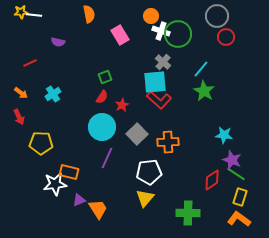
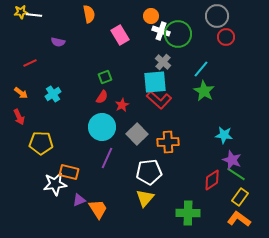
yellow rectangle: rotated 18 degrees clockwise
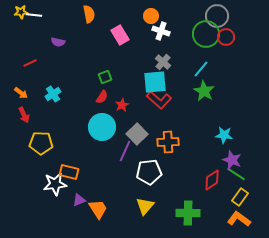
green circle: moved 28 px right
red arrow: moved 5 px right, 2 px up
purple line: moved 18 px right, 7 px up
yellow triangle: moved 8 px down
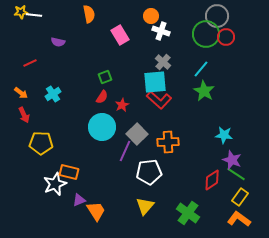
white star: rotated 15 degrees counterclockwise
orange trapezoid: moved 2 px left, 2 px down
green cross: rotated 35 degrees clockwise
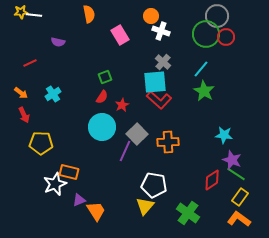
white pentagon: moved 5 px right, 13 px down; rotated 15 degrees clockwise
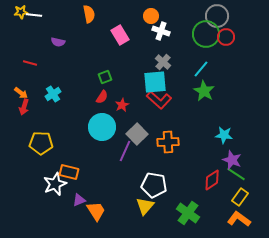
red line: rotated 40 degrees clockwise
red arrow: moved 8 px up; rotated 42 degrees clockwise
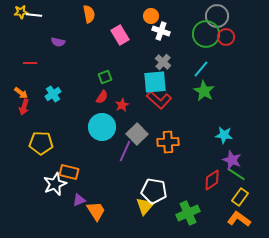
red line: rotated 16 degrees counterclockwise
white pentagon: moved 6 px down
green cross: rotated 30 degrees clockwise
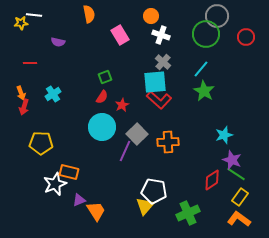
yellow star: moved 11 px down
white cross: moved 4 px down
red circle: moved 20 px right
orange arrow: rotated 32 degrees clockwise
cyan star: rotated 24 degrees counterclockwise
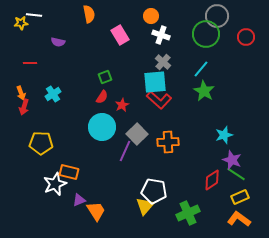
yellow rectangle: rotated 30 degrees clockwise
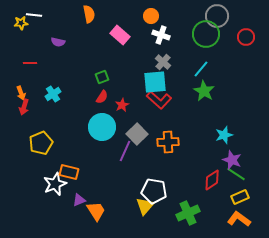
pink rectangle: rotated 18 degrees counterclockwise
green square: moved 3 px left
yellow pentagon: rotated 25 degrees counterclockwise
